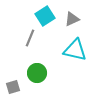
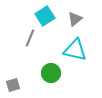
gray triangle: moved 3 px right; rotated 14 degrees counterclockwise
green circle: moved 14 px right
gray square: moved 2 px up
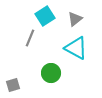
cyan triangle: moved 1 px right, 2 px up; rotated 15 degrees clockwise
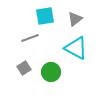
cyan square: rotated 24 degrees clockwise
gray line: rotated 48 degrees clockwise
green circle: moved 1 px up
gray square: moved 11 px right, 17 px up; rotated 16 degrees counterclockwise
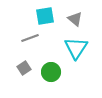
gray triangle: rotated 42 degrees counterclockwise
cyan triangle: rotated 35 degrees clockwise
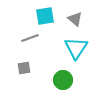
gray square: rotated 24 degrees clockwise
green circle: moved 12 px right, 8 px down
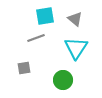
gray line: moved 6 px right
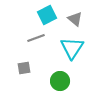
cyan square: moved 2 px right, 1 px up; rotated 18 degrees counterclockwise
cyan triangle: moved 4 px left
green circle: moved 3 px left, 1 px down
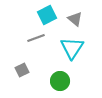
gray square: moved 2 px left, 2 px down; rotated 16 degrees counterclockwise
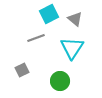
cyan square: moved 2 px right, 1 px up
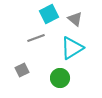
cyan triangle: rotated 25 degrees clockwise
green circle: moved 3 px up
